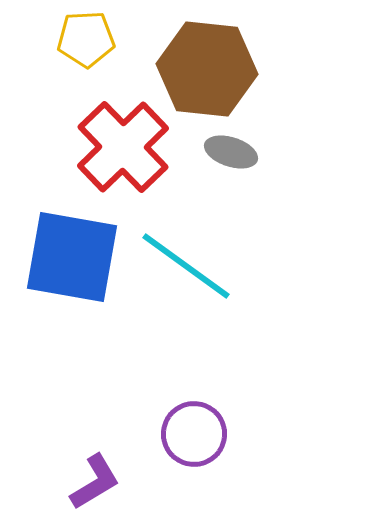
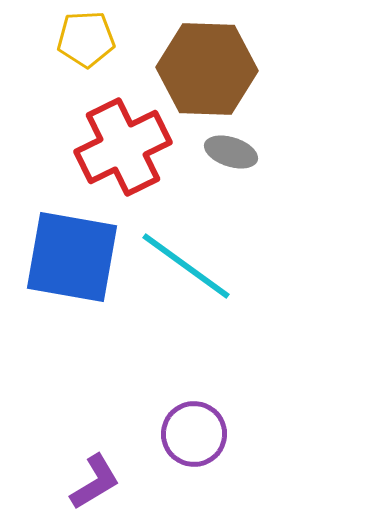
brown hexagon: rotated 4 degrees counterclockwise
red cross: rotated 18 degrees clockwise
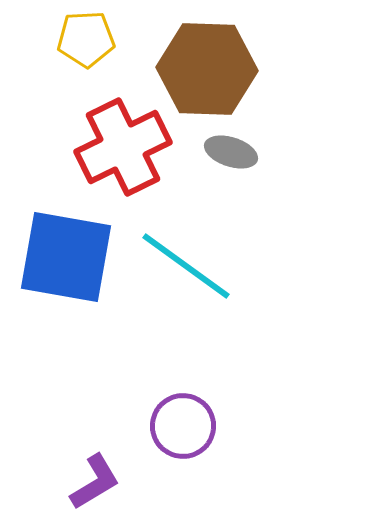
blue square: moved 6 px left
purple circle: moved 11 px left, 8 px up
